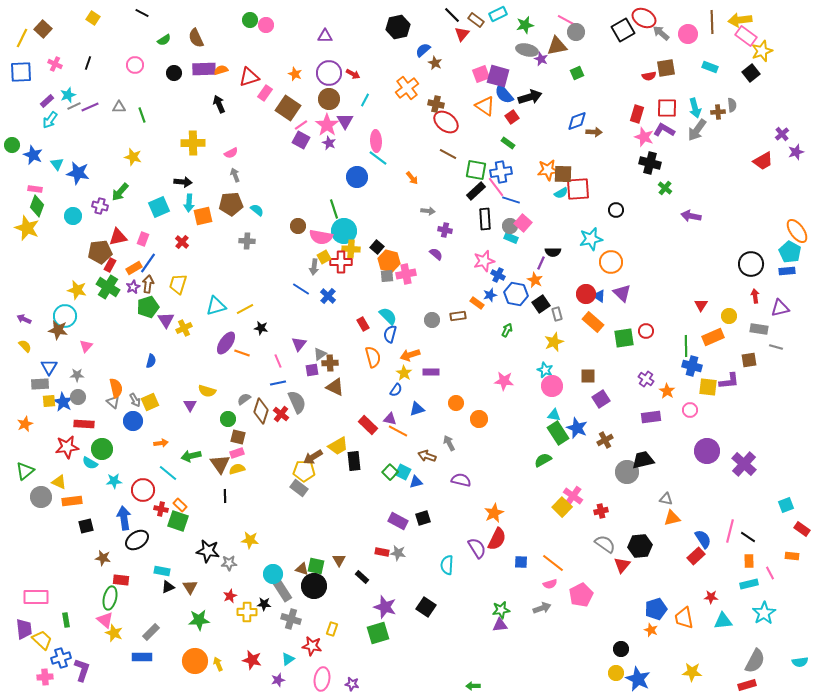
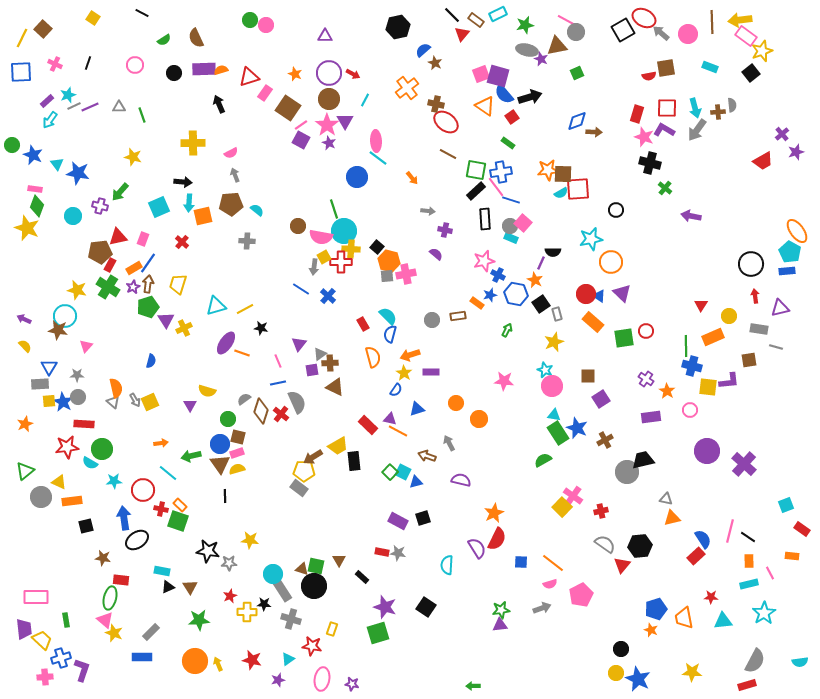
blue circle at (133, 421): moved 87 px right, 23 px down
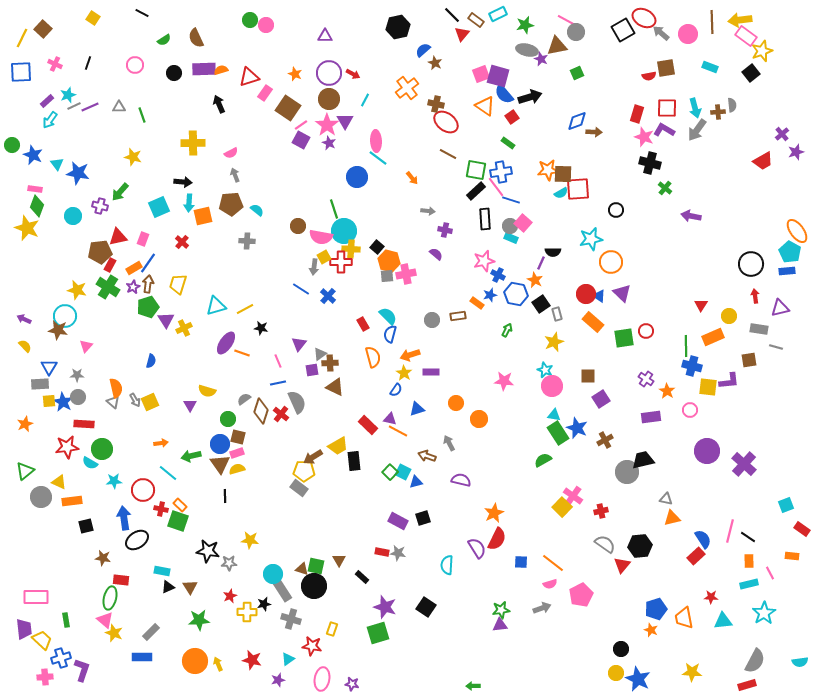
black star at (264, 604): rotated 16 degrees counterclockwise
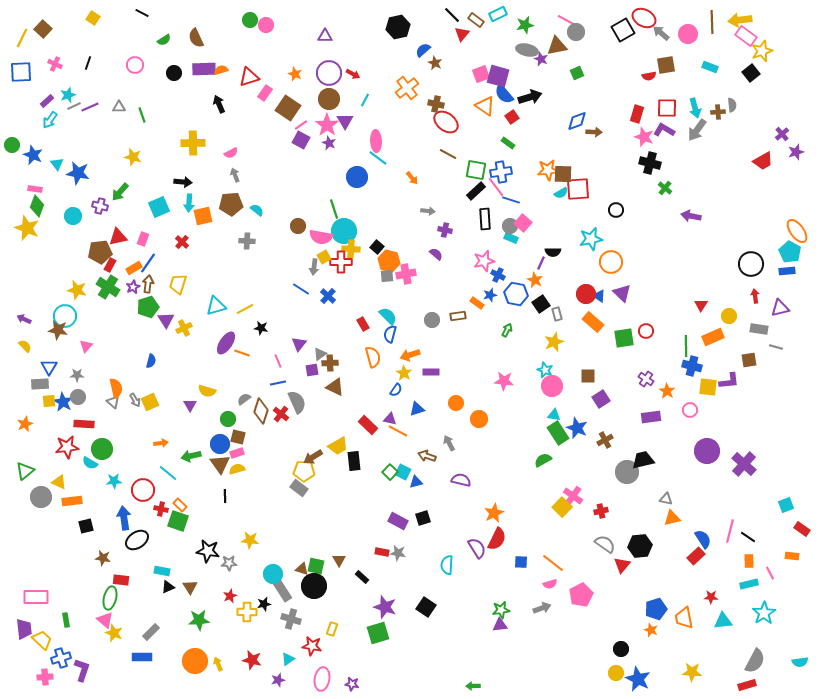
brown square at (666, 68): moved 3 px up
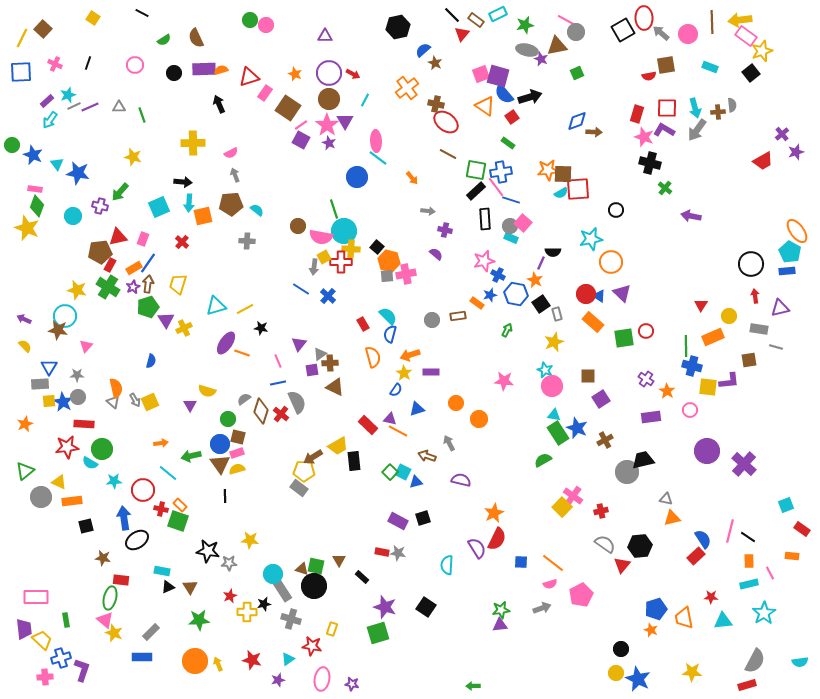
red ellipse at (644, 18): rotated 60 degrees clockwise
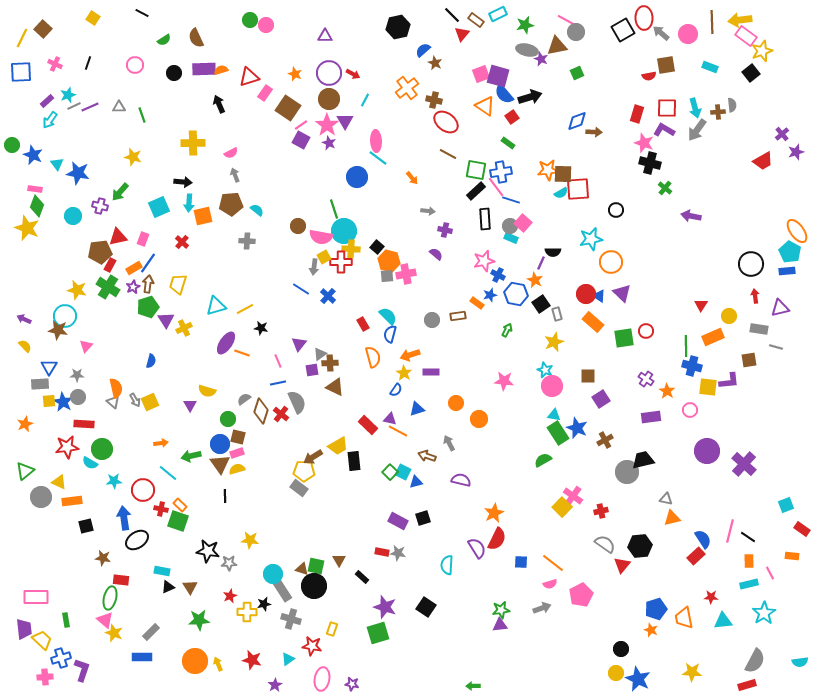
brown cross at (436, 104): moved 2 px left, 4 px up
pink star at (644, 137): moved 6 px down
purple star at (278, 680): moved 3 px left, 5 px down; rotated 16 degrees counterclockwise
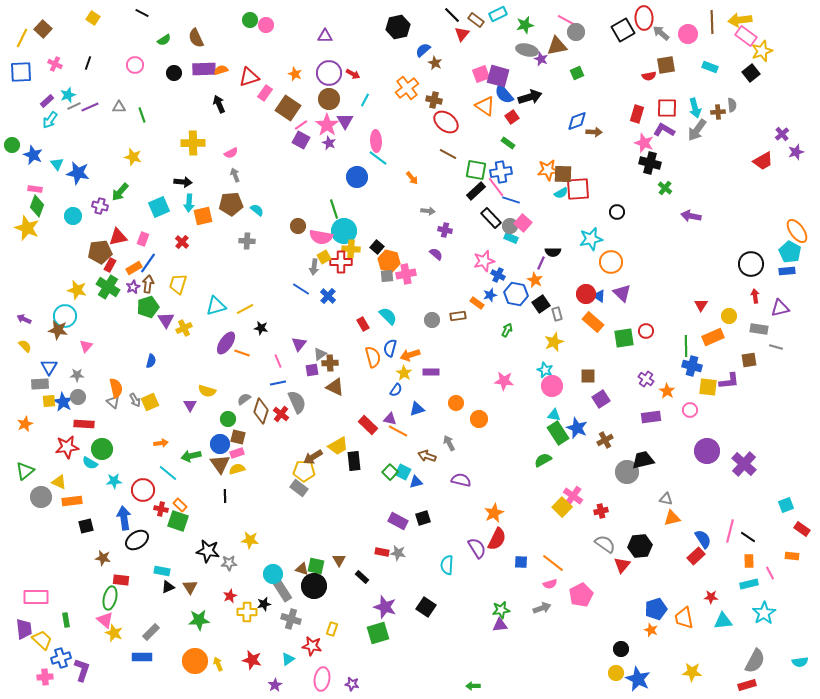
black circle at (616, 210): moved 1 px right, 2 px down
black rectangle at (485, 219): moved 6 px right, 1 px up; rotated 40 degrees counterclockwise
blue semicircle at (390, 334): moved 14 px down
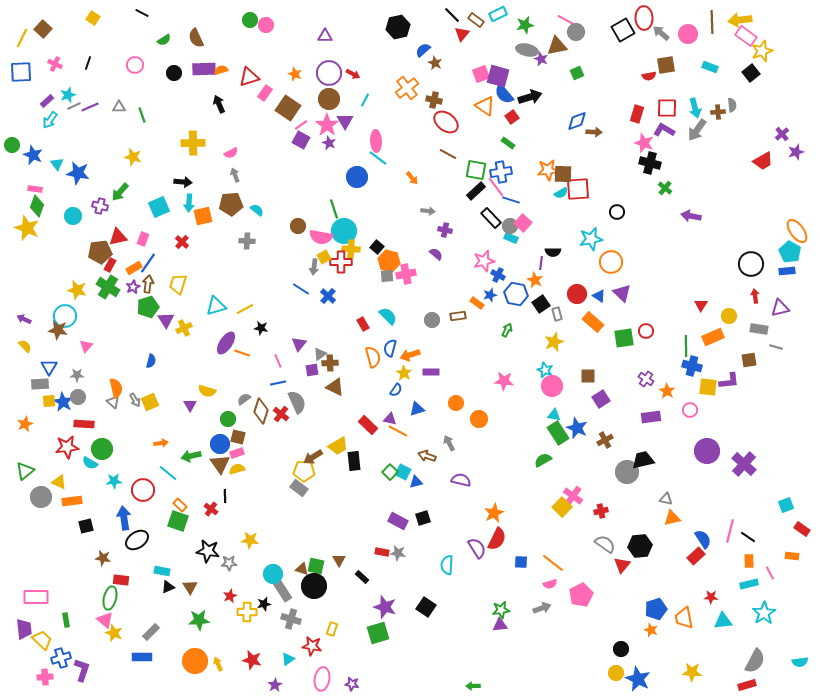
purple line at (541, 263): rotated 16 degrees counterclockwise
red circle at (586, 294): moved 9 px left
red cross at (161, 509): moved 50 px right; rotated 24 degrees clockwise
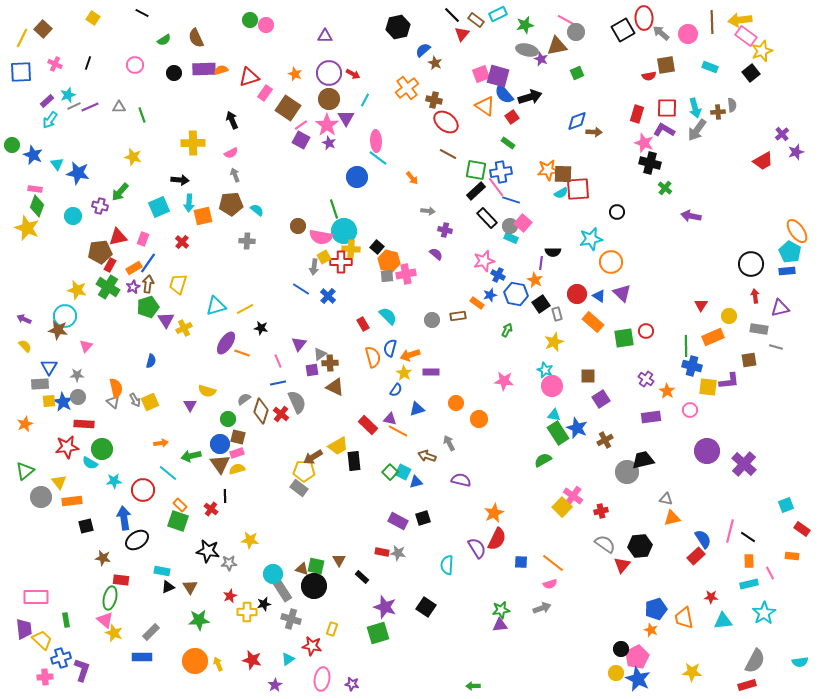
black arrow at (219, 104): moved 13 px right, 16 px down
purple triangle at (345, 121): moved 1 px right, 3 px up
black arrow at (183, 182): moved 3 px left, 2 px up
black rectangle at (491, 218): moved 4 px left
yellow triangle at (59, 482): rotated 28 degrees clockwise
pink pentagon at (581, 595): moved 56 px right, 62 px down
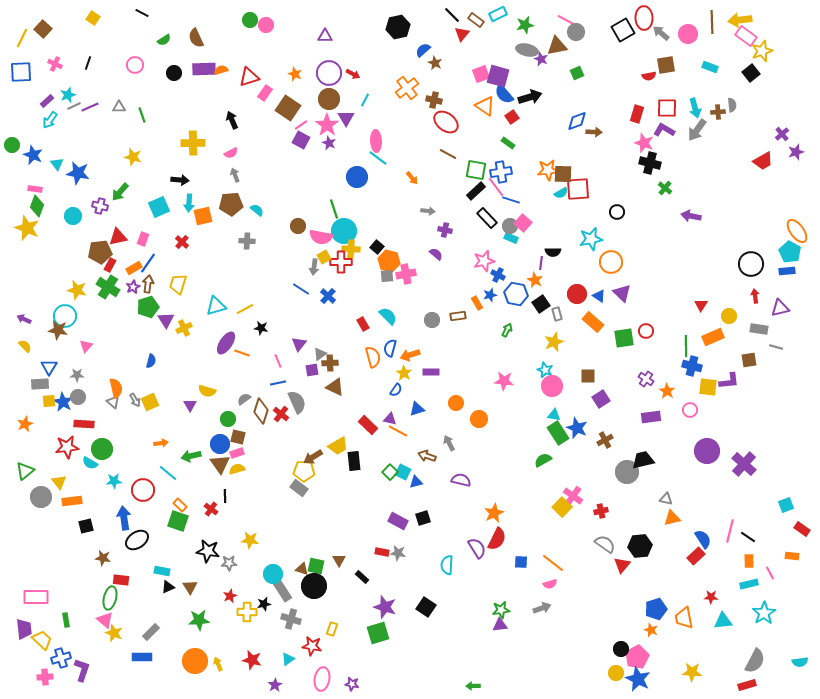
orange rectangle at (477, 303): rotated 24 degrees clockwise
